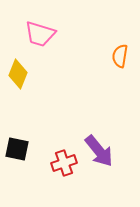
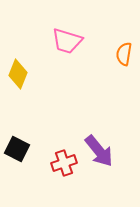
pink trapezoid: moved 27 px right, 7 px down
orange semicircle: moved 4 px right, 2 px up
black square: rotated 15 degrees clockwise
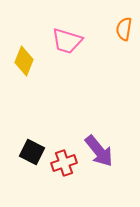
orange semicircle: moved 25 px up
yellow diamond: moved 6 px right, 13 px up
black square: moved 15 px right, 3 px down
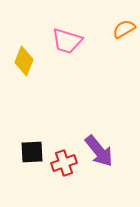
orange semicircle: rotated 50 degrees clockwise
black square: rotated 30 degrees counterclockwise
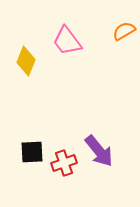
orange semicircle: moved 2 px down
pink trapezoid: rotated 36 degrees clockwise
yellow diamond: moved 2 px right
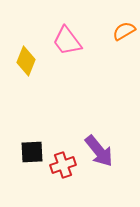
red cross: moved 1 px left, 2 px down
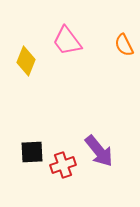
orange semicircle: moved 14 px down; rotated 85 degrees counterclockwise
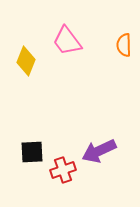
orange semicircle: rotated 25 degrees clockwise
purple arrow: rotated 104 degrees clockwise
red cross: moved 5 px down
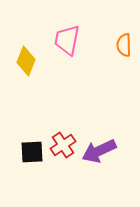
pink trapezoid: moved 1 px up; rotated 48 degrees clockwise
red cross: moved 25 px up; rotated 15 degrees counterclockwise
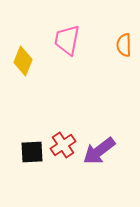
yellow diamond: moved 3 px left
purple arrow: rotated 12 degrees counterclockwise
